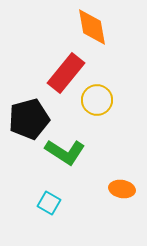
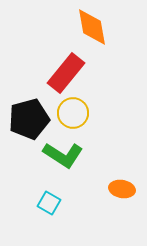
yellow circle: moved 24 px left, 13 px down
green L-shape: moved 2 px left, 3 px down
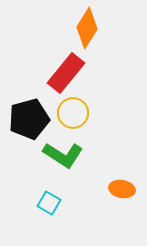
orange diamond: moved 5 px left, 1 px down; rotated 42 degrees clockwise
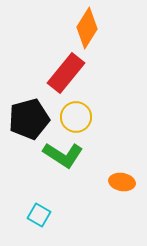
yellow circle: moved 3 px right, 4 px down
orange ellipse: moved 7 px up
cyan square: moved 10 px left, 12 px down
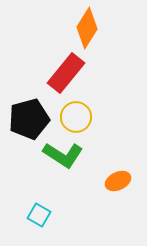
orange ellipse: moved 4 px left, 1 px up; rotated 35 degrees counterclockwise
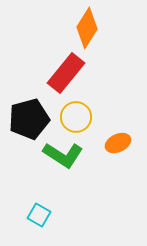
orange ellipse: moved 38 px up
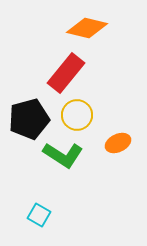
orange diamond: rotated 72 degrees clockwise
yellow circle: moved 1 px right, 2 px up
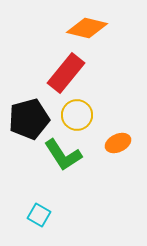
green L-shape: rotated 24 degrees clockwise
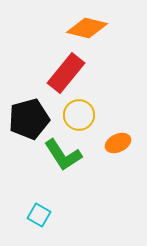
yellow circle: moved 2 px right
